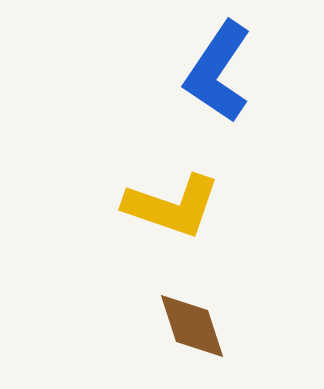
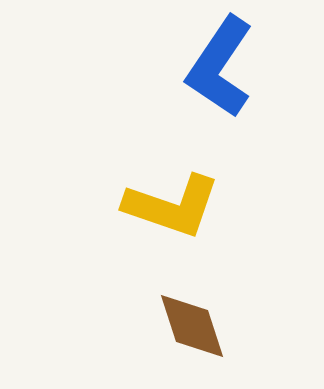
blue L-shape: moved 2 px right, 5 px up
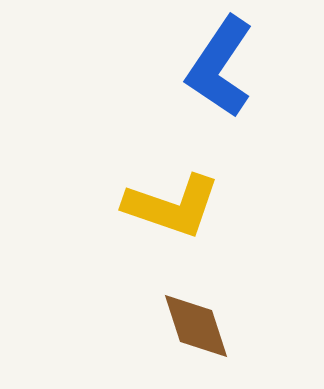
brown diamond: moved 4 px right
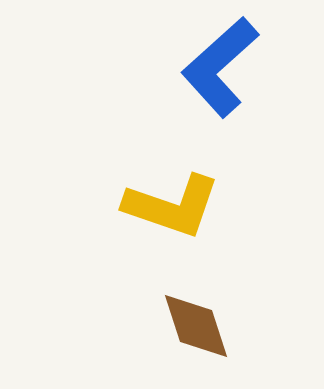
blue L-shape: rotated 14 degrees clockwise
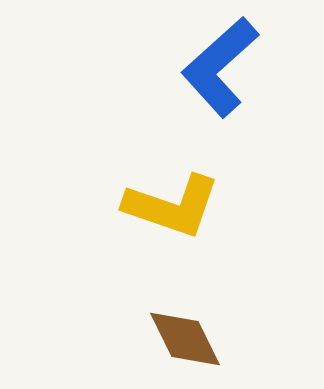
brown diamond: moved 11 px left, 13 px down; rotated 8 degrees counterclockwise
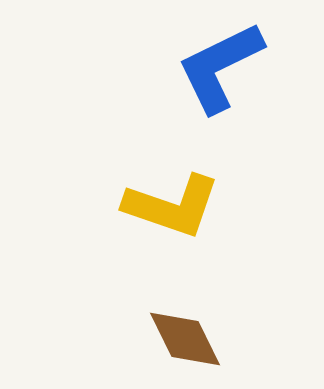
blue L-shape: rotated 16 degrees clockwise
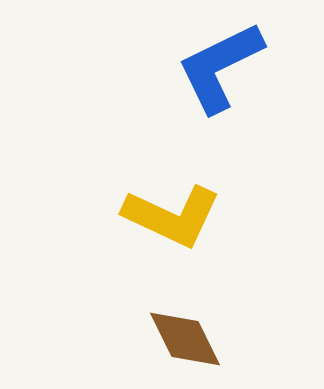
yellow L-shape: moved 10 px down; rotated 6 degrees clockwise
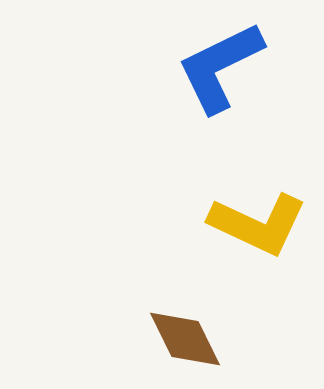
yellow L-shape: moved 86 px right, 8 px down
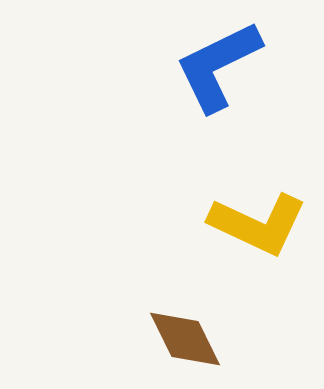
blue L-shape: moved 2 px left, 1 px up
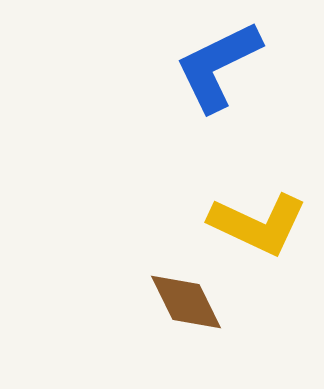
brown diamond: moved 1 px right, 37 px up
